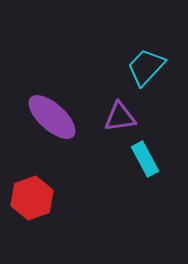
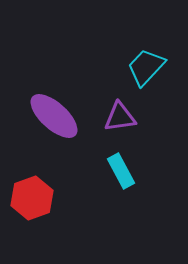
purple ellipse: moved 2 px right, 1 px up
cyan rectangle: moved 24 px left, 12 px down
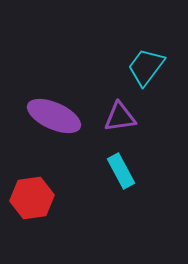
cyan trapezoid: rotated 6 degrees counterclockwise
purple ellipse: rotated 18 degrees counterclockwise
red hexagon: rotated 12 degrees clockwise
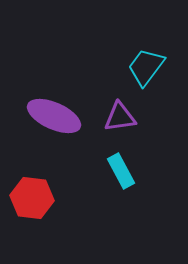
red hexagon: rotated 15 degrees clockwise
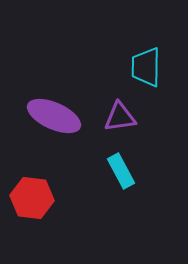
cyan trapezoid: rotated 36 degrees counterclockwise
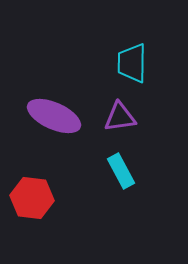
cyan trapezoid: moved 14 px left, 4 px up
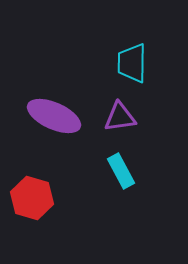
red hexagon: rotated 9 degrees clockwise
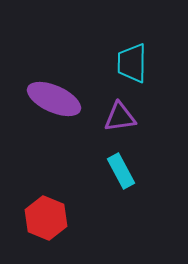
purple ellipse: moved 17 px up
red hexagon: moved 14 px right, 20 px down; rotated 6 degrees clockwise
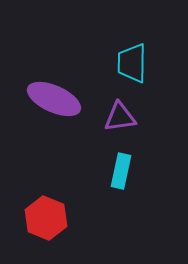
cyan rectangle: rotated 40 degrees clockwise
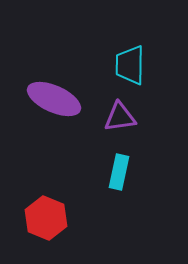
cyan trapezoid: moved 2 px left, 2 px down
cyan rectangle: moved 2 px left, 1 px down
